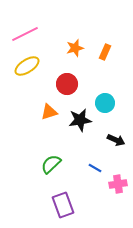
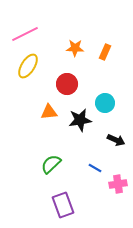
orange star: rotated 18 degrees clockwise
yellow ellipse: moved 1 px right; rotated 25 degrees counterclockwise
orange triangle: rotated 12 degrees clockwise
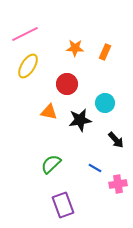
orange triangle: rotated 18 degrees clockwise
black arrow: rotated 24 degrees clockwise
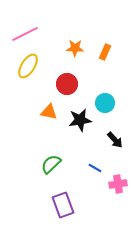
black arrow: moved 1 px left
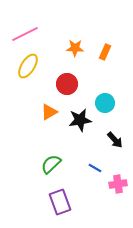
orange triangle: rotated 42 degrees counterclockwise
purple rectangle: moved 3 px left, 3 px up
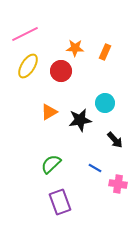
red circle: moved 6 px left, 13 px up
pink cross: rotated 18 degrees clockwise
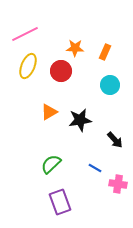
yellow ellipse: rotated 10 degrees counterclockwise
cyan circle: moved 5 px right, 18 px up
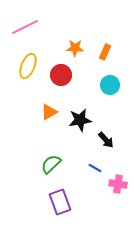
pink line: moved 7 px up
red circle: moved 4 px down
black arrow: moved 9 px left
